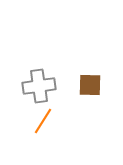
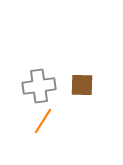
brown square: moved 8 px left
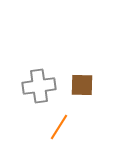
orange line: moved 16 px right, 6 px down
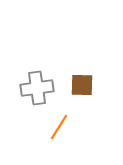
gray cross: moved 2 px left, 2 px down
